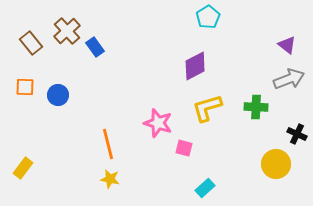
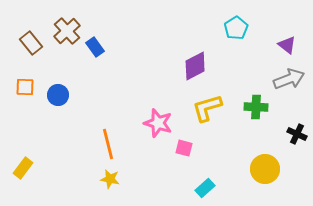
cyan pentagon: moved 28 px right, 11 px down
yellow circle: moved 11 px left, 5 px down
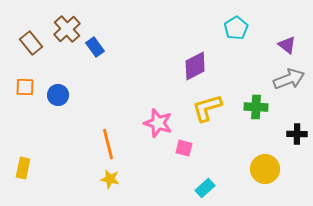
brown cross: moved 2 px up
black cross: rotated 24 degrees counterclockwise
yellow rectangle: rotated 25 degrees counterclockwise
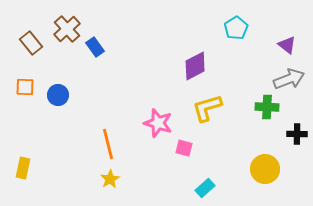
green cross: moved 11 px right
yellow star: rotated 30 degrees clockwise
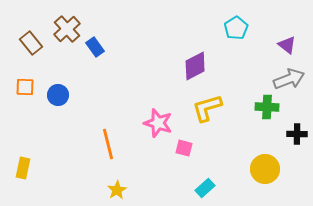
yellow star: moved 7 px right, 11 px down
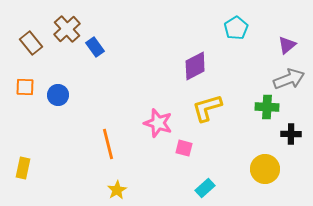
purple triangle: rotated 42 degrees clockwise
black cross: moved 6 px left
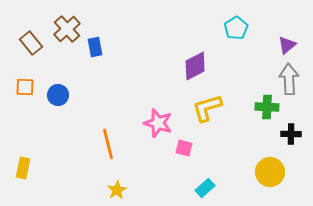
blue rectangle: rotated 24 degrees clockwise
gray arrow: rotated 72 degrees counterclockwise
yellow circle: moved 5 px right, 3 px down
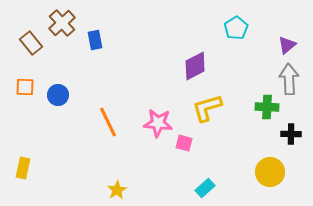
brown cross: moved 5 px left, 6 px up
blue rectangle: moved 7 px up
pink star: rotated 12 degrees counterclockwise
orange line: moved 22 px up; rotated 12 degrees counterclockwise
pink square: moved 5 px up
